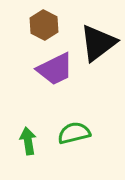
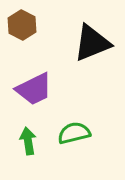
brown hexagon: moved 22 px left
black triangle: moved 6 px left; rotated 15 degrees clockwise
purple trapezoid: moved 21 px left, 20 px down
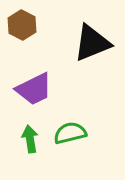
green semicircle: moved 4 px left
green arrow: moved 2 px right, 2 px up
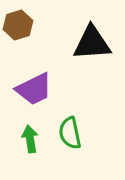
brown hexagon: moved 4 px left; rotated 16 degrees clockwise
black triangle: rotated 18 degrees clockwise
green semicircle: rotated 88 degrees counterclockwise
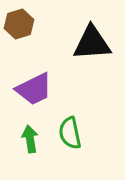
brown hexagon: moved 1 px right, 1 px up
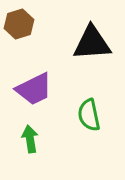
green semicircle: moved 19 px right, 18 px up
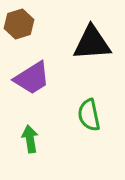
purple trapezoid: moved 2 px left, 11 px up; rotated 6 degrees counterclockwise
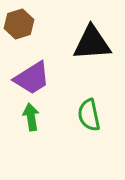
green arrow: moved 1 px right, 22 px up
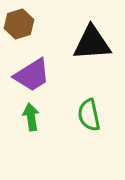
purple trapezoid: moved 3 px up
